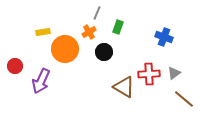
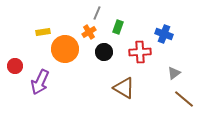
blue cross: moved 3 px up
red cross: moved 9 px left, 22 px up
purple arrow: moved 1 px left, 1 px down
brown triangle: moved 1 px down
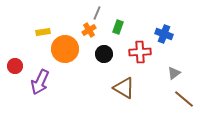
orange cross: moved 2 px up
black circle: moved 2 px down
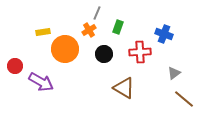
purple arrow: moved 1 px right; rotated 85 degrees counterclockwise
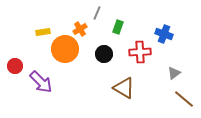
orange cross: moved 9 px left, 1 px up
purple arrow: rotated 15 degrees clockwise
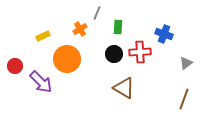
green rectangle: rotated 16 degrees counterclockwise
yellow rectangle: moved 4 px down; rotated 16 degrees counterclockwise
orange circle: moved 2 px right, 10 px down
black circle: moved 10 px right
gray triangle: moved 12 px right, 10 px up
brown line: rotated 70 degrees clockwise
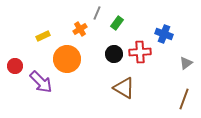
green rectangle: moved 1 px left, 4 px up; rotated 32 degrees clockwise
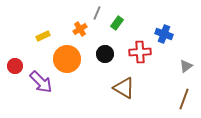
black circle: moved 9 px left
gray triangle: moved 3 px down
